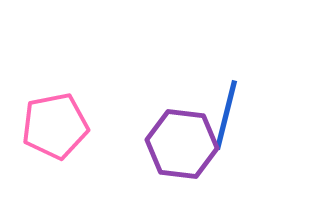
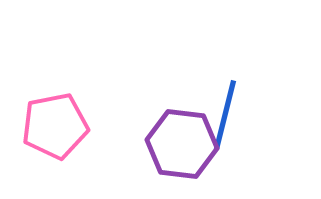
blue line: moved 1 px left
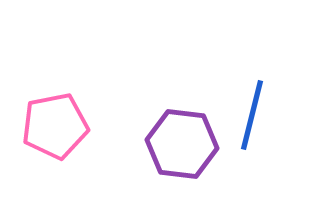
blue line: moved 27 px right
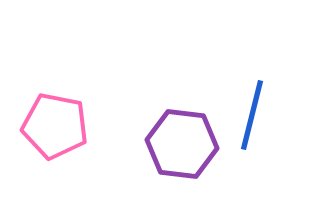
pink pentagon: rotated 22 degrees clockwise
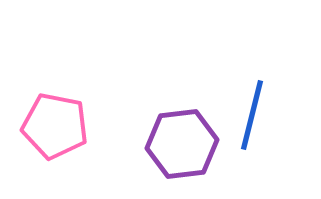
purple hexagon: rotated 14 degrees counterclockwise
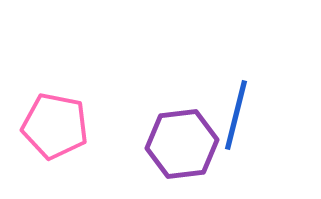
blue line: moved 16 px left
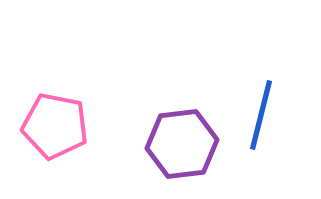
blue line: moved 25 px right
